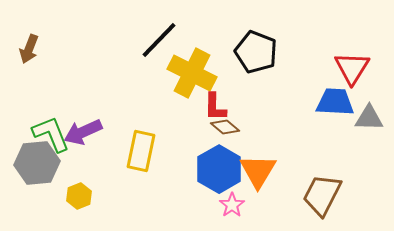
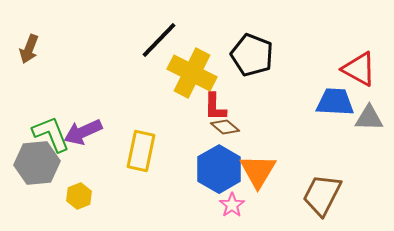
black pentagon: moved 4 px left, 3 px down
red triangle: moved 7 px right, 1 px down; rotated 33 degrees counterclockwise
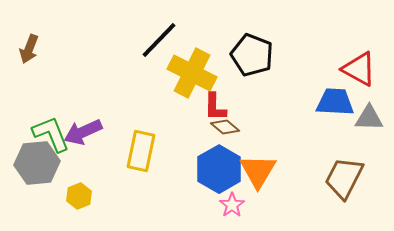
brown trapezoid: moved 22 px right, 17 px up
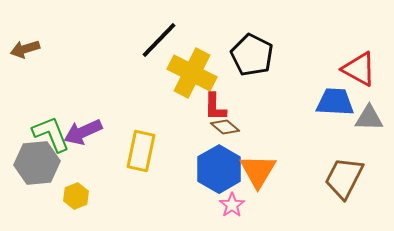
brown arrow: moved 4 px left; rotated 52 degrees clockwise
black pentagon: rotated 6 degrees clockwise
yellow hexagon: moved 3 px left
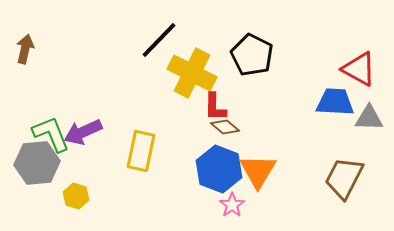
brown arrow: rotated 120 degrees clockwise
blue hexagon: rotated 9 degrees counterclockwise
yellow hexagon: rotated 20 degrees counterclockwise
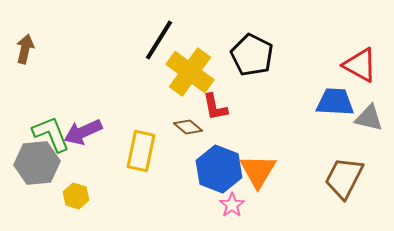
black line: rotated 12 degrees counterclockwise
red triangle: moved 1 px right, 4 px up
yellow cross: moved 2 px left, 1 px up; rotated 9 degrees clockwise
red L-shape: rotated 12 degrees counterclockwise
gray triangle: rotated 12 degrees clockwise
brown diamond: moved 37 px left
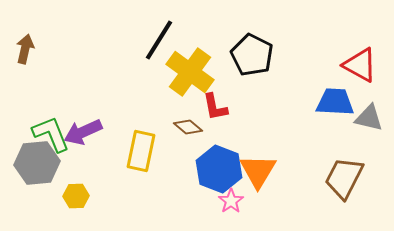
yellow hexagon: rotated 20 degrees counterclockwise
pink star: moved 1 px left, 4 px up
